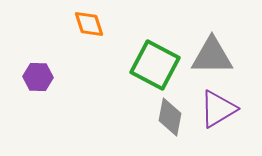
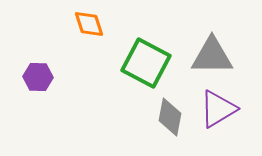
green square: moved 9 px left, 2 px up
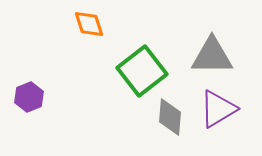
green square: moved 4 px left, 8 px down; rotated 24 degrees clockwise
purple hexagon: moved 9 px left, 20 px down; rotated 24 degrees counterclockwise
gray diamond: rotated 6 degrees counterclockwise
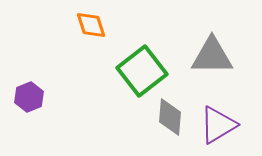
orange diamond: moved 2 px right, 1 px down
purple triangle: moved 16 px down
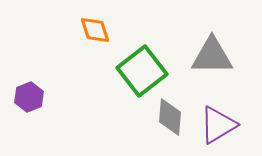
orange diamond: moved 4 px right, 5 px down
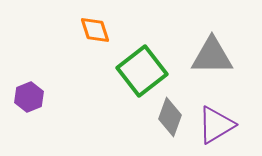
gray diamond: rotated 15 degrees clockwise
purple triangle: moved 2 px left
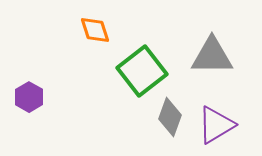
purple hexagon: rotated 8 degrees counterclockwise
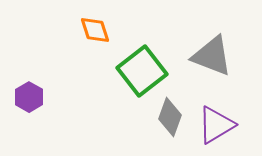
gray triangle: rotated 21 degrees clockwise
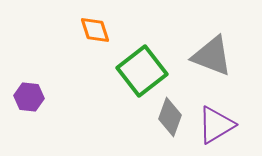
purple hexagon: rotated 24 degrees counterclockwise
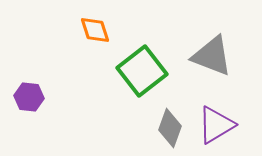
gray diamond: moved 11 px down
